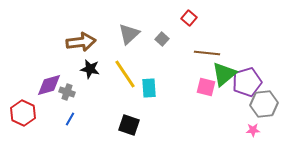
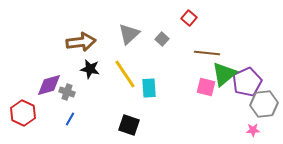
purple pentagon: rotated 8 degrees counterclockwise
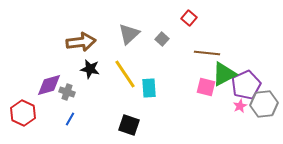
green triangle: rotated 12 degrees clockwise
purple pentagon: moved 1 px left, 3 px down
pink star: moved 13 px left, 24 px up; rotated 24 degrees counterclockwise
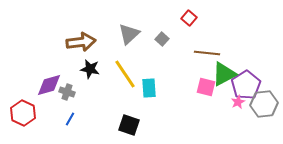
purple pentagon: rotated 8 degrees counterclockwise
pink star: moved 2 px left, 4 px up
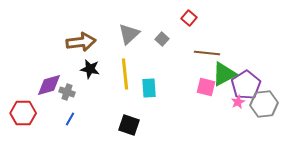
yellow line: rotated 28 degrees clockwise
red hexagon: rotated 25 degrees counterclockwise
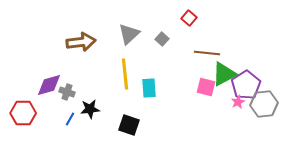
black star: moved 40 px down; rotated 18 degrees counterclockwise
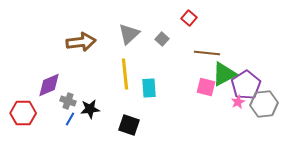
purple diamond: rotated 8 degrees counterclockwise
gray cross: moved 1 px right, 9 px down
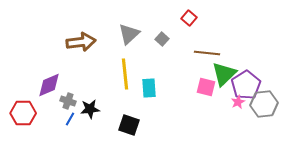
green triangle: rotated 16 degrees counterclockwise
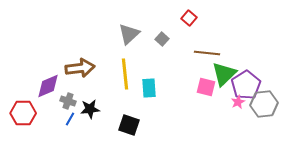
brown arrow: moved 1 px left, 26 px down
purple diamond: moved 1 px left, 1 px down
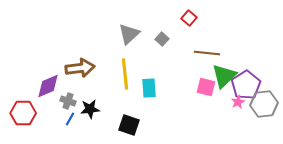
green triangle: moved 2 px down
